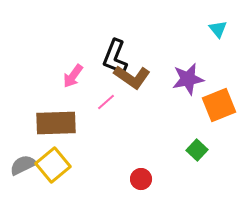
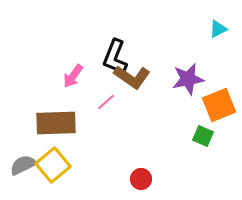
cyan triangle: rotated 42 degrees clockwise
green square: moved 6 px right, 14 px up; rotated 20 degrees counterclockwise
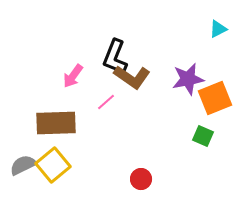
orange square: moved 4 px left, 7 px up
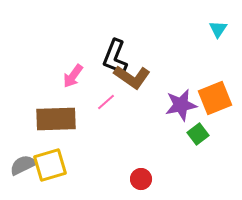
cyan triangle: rotated 30 degrees counterclockwise
purple star: moved 7 px left, 26 px down
brown rectangle: moved 4 px up
green square: moved 5 px left, 2 px up; rotated 30 degrees clockwise
yellow square: moved 3 px left; rotated 24 degrees clockwise
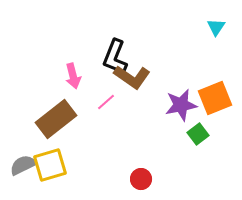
cyan triangle: moved 2 px left, 2 px up
pink arrow: rotated 50 degrees counterclockwise
brown rectangle: rotated 36 degrees counterclockwise
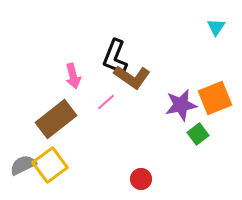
yellow square: rotated 20 degrees counterclockwise
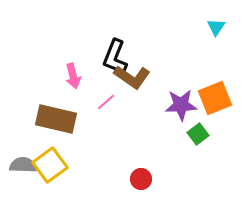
purple star: rotated 8 degrees clockwise
brown rectangle: rotated 51 degrees clockwise
gray semicircle: rotated 28 degrees clockwise
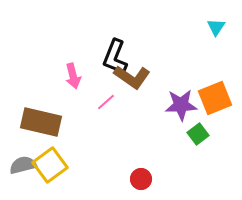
brown rectangle: moved 15 px left, 3 px down
gray semicircle: rotated 16 degrees counterclockwise
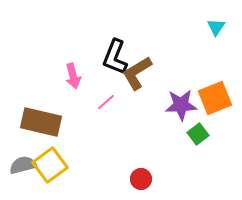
brown L-shape: moved 5 px right, 4 px up; rotated 114 degrees clockwise
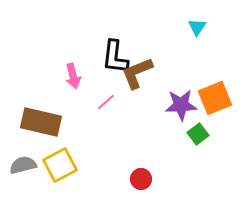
cyan triangle: moved 19 px left
black L-shape: rotated 15 degrees counterclockwise
brown L-shape: rotated 9 degrees clockwise
yellow square: moved 10 px right; rotated 8 degrees clockwise
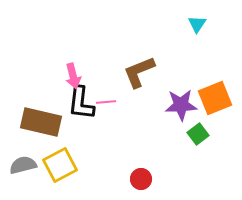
cyan triangle: moved 3 px up
black L-shape: moved 34 px left, 46 px down
brown L-shape: moved 2 px right, 1 px up
pink line: rotated 36 degrees clockwise
